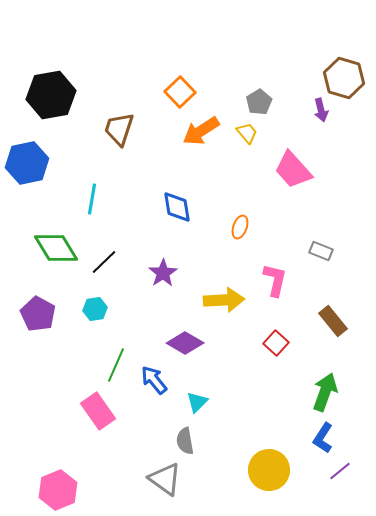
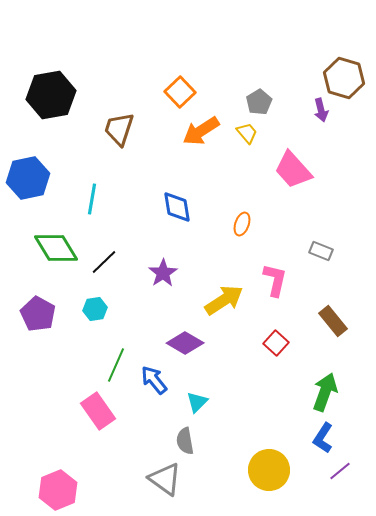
blue hexagon: moved 1 px right, 15 px down
orange ellipse: moved 2 px right, 3 px up
yellow arrow: rotated 30 degrees counterclockwise
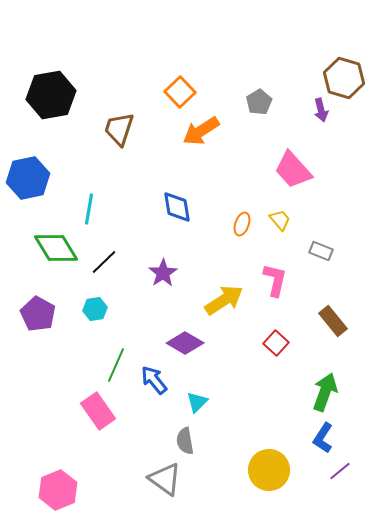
yellow trapezoid: moved 33 px right, 87 px down
cyan line: moved 3 px left, 10 px down
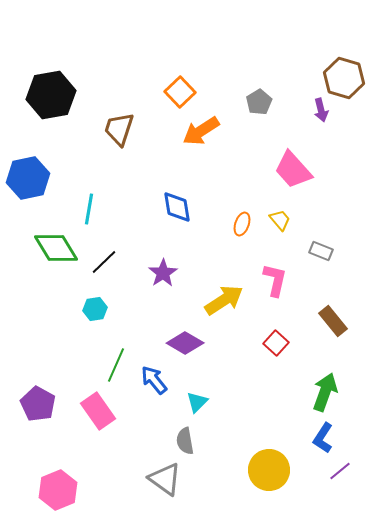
purple pentagon: moved 90 px down
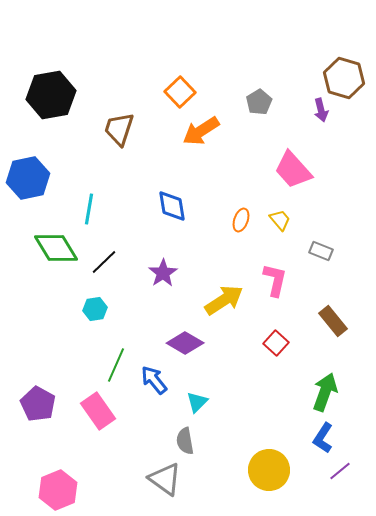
blue diamond: moved 5 px left, 1 px up
orange ellipse: moved 1 px left, 4 px up
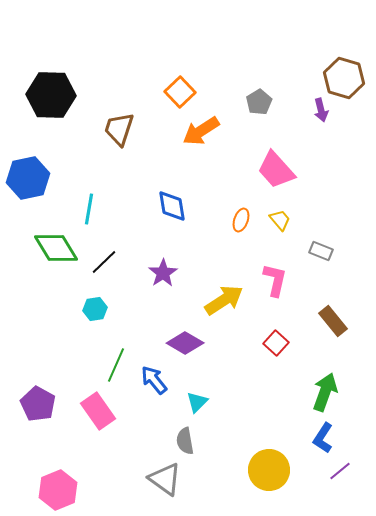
black hexagon: rotated 12 degrees clockwise
pink trapezoid: moved 17 px left
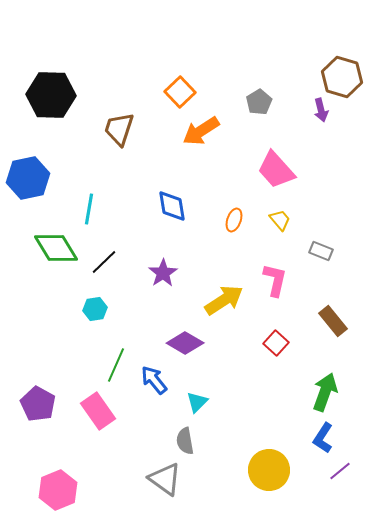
brown hexagon: moved 2 px left, 1 px up
orange ellipse: moved 7 px left
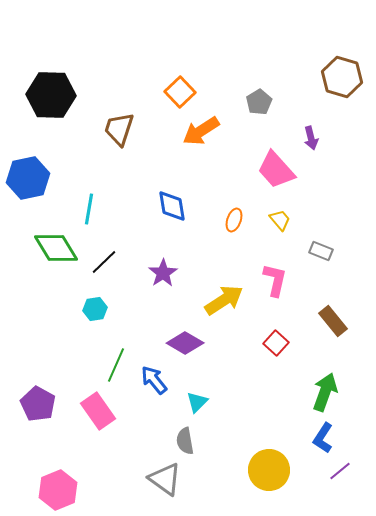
purple arrow: moved 10 px left, 28 px down
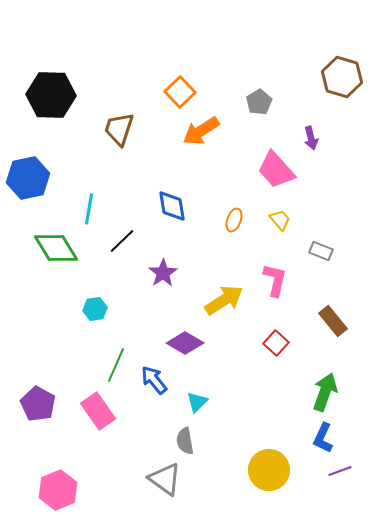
black line: moved 18 px right, 21 px up
blue L-shape: rotated 8 degrees counterclockwise
purple line: rotated 20 degrees clockwise
